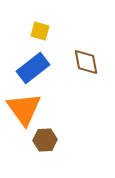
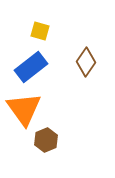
brown diamond: rotated 44 degrees clockwise
blue rectangle: moved 2 px left, 1 px up
brown hexagon: moved 1 px right; rotated 20 degrees counterclockwise
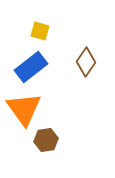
brown hexagon: rotated 15 degrees clockwise
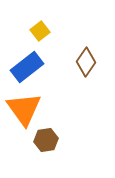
yellow square: rotated 36 degrees clockwise
blue rectangle: moved 4 px left
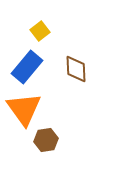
brown diamond: moved 10 px left, 7 px down; rotated 36 degrees counterclockwise
blue rectangle: rotated 12 degrees counterclockwise
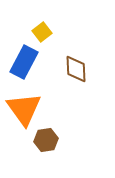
yellow square: moved 2 px right, 1 px down
blue rectangle: moved 3 px left, 5 px up; rotated 12 degrees counterclockwise
